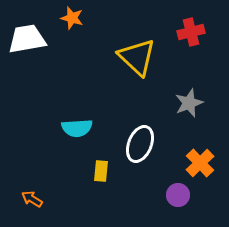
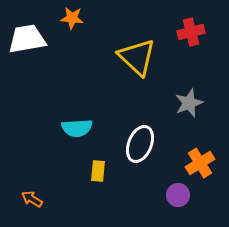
orange star: rotated 10 degrees counterclockwise
orange cross: rotated 12 degrees clockwise
yellow rectangle: moved 3 px left
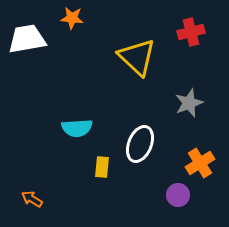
yellow rectangle: moved 4 px right, 4 px up
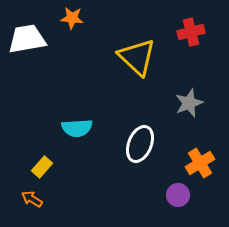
yellow rectangle: moved 60 px left; rotated 35 degrees clockwise
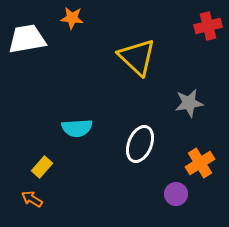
red cross: moved 17 px right, 6 px up
gray star: rotated 12 degrees clockwise
purple circle: moved 2 px left, 1 px up
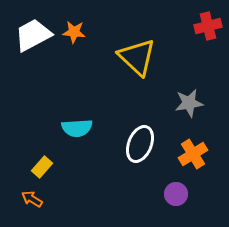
orange star: moved 2 px right, 14 px down
white trapezoid: moved 6 px right, 4 px up; rotated 18 degrees counterclockwise
orange cross: moved 7 px left, 9 px up
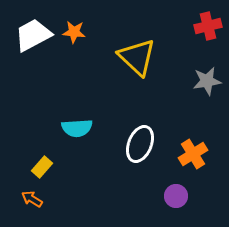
gray star: moved 18 px right, 22 px up
purple circle: moved 2 px down
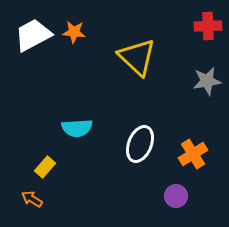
red cross: rotated 12 degrees clockwise
yellow rectangle: moved 3 px right
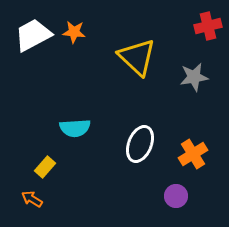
red cross: rotated 12 degrees counterclockwise
gray star: moved 13 px left, 4 px up
cyan semicircle: moved 2 px left
